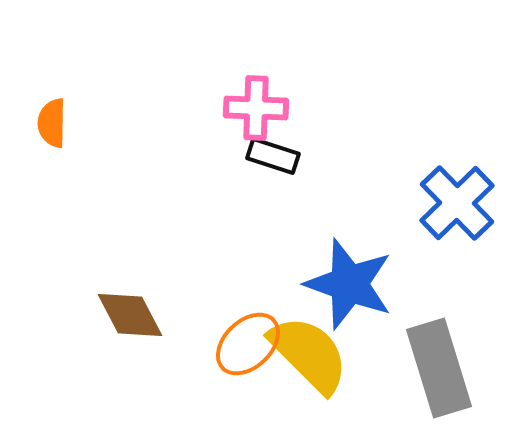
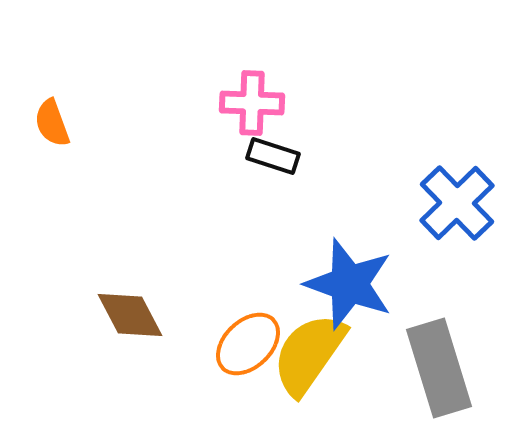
pink cross: moved 4 px left, 5 px up
orange semicircle: rotated 21 degrees counterclockwise
yellow semicircle: rotated 100 degrees counterclockwise
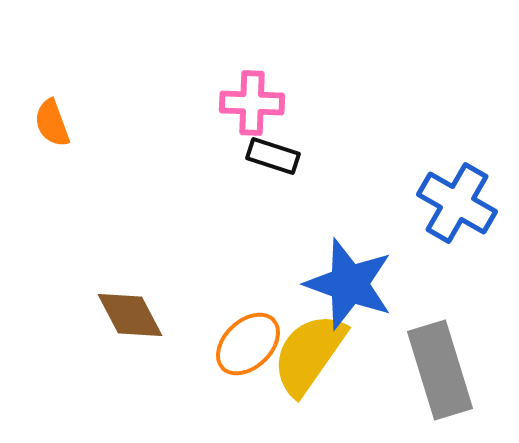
blue cross: rotated 16 degrees counterclockwise
gray rectangle: moved 1 px right, 2 px down
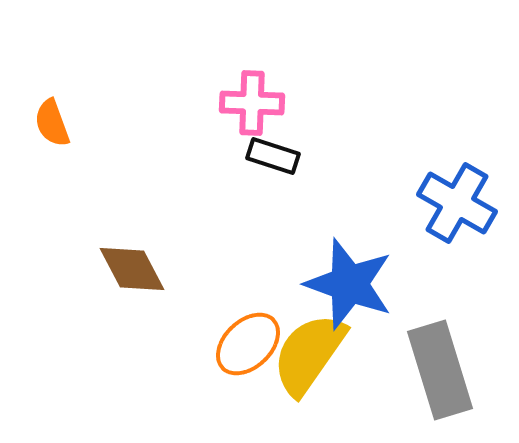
brown diamond: moved 2 px right, 46 px up
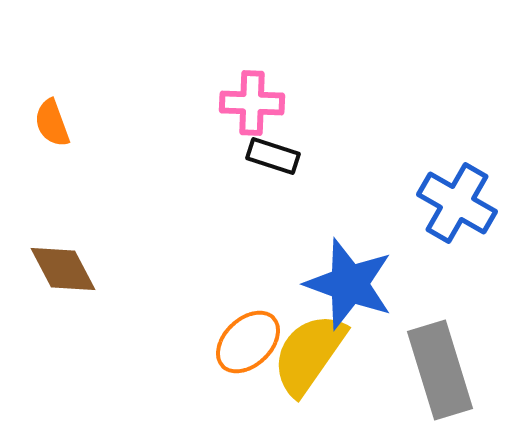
brown diamond: moved 69 px left
orange ellipse: moved 2 px up
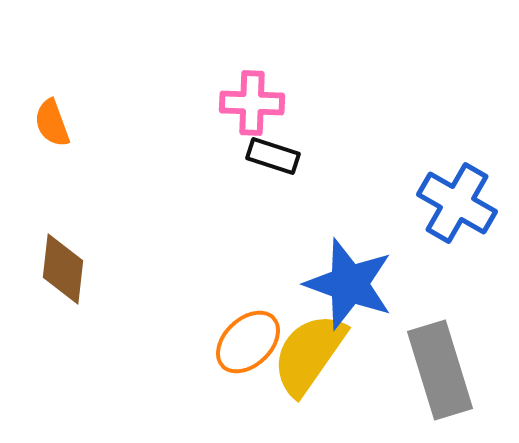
brown diamond: rotated 34 degrees clockwise
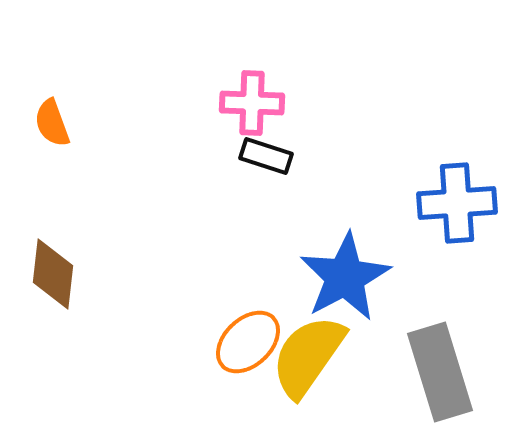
black rectangle: moved 7 px left
blue cross: rotated 34 degrees counterclockwise
brown diamond: moved 10 px left, 5 px down
blue star: moved 4 px left, 7 px up; rotated 24 degrees clockwise
yellow semicircle: moved 1 px left, 2 px down
gray rectangle: moved 2 px down
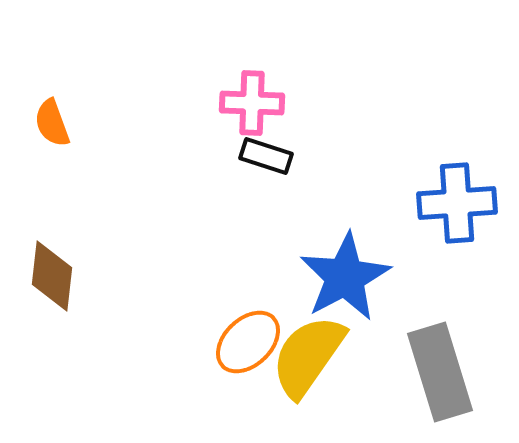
brown diamond: moved 1 px left, 2 px down
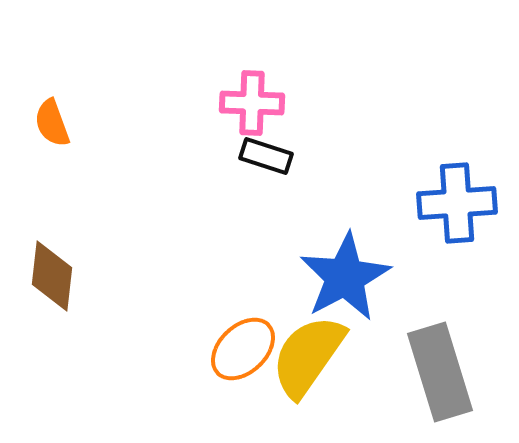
orange ellipse: moved 5 px left, 7 px down
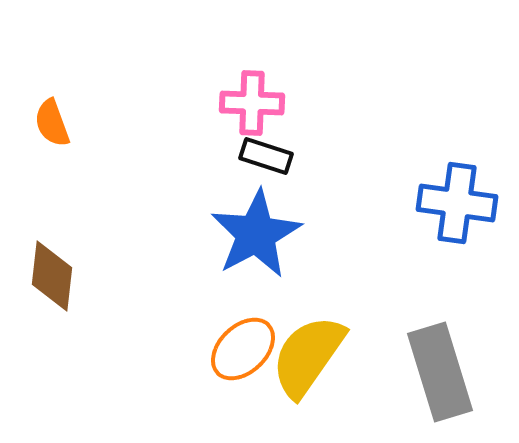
blue cross: rotated 12 degrees clockwise
blue star: moved 89 px left, 43 px up
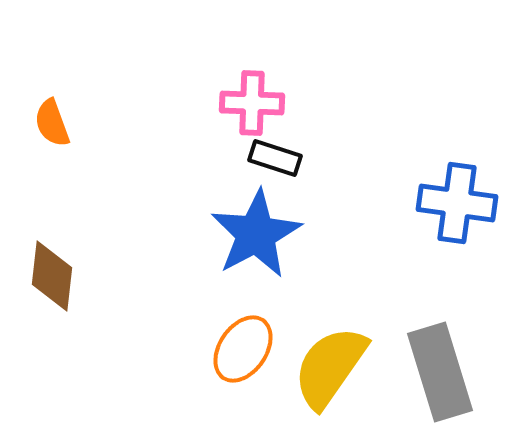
black rectangle: moved 9 px right, 2 px down
orange ellipse: rotated 12 degrees counterclockwise
yellow semicircle: moved 22 px right, 11 px down
